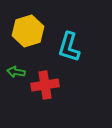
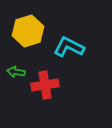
cyan L-shape: rotated 100 degrees clockwise
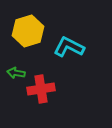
green arrow: moved 1 px down
red cross: moved 4 px left, 4 px down
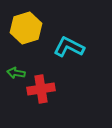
yellow hexagon: moved 2 px left, 3 px up
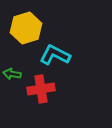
cyan L-shape: moved 14 px left, 8 px down
green arrow: moved 4 px left, 1 px down
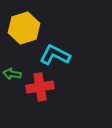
yellow hexagon: moved 2 px left
red cross: moved 1 px left, 2 px up
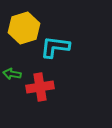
cyan L-shape: moved 8 px up; rotated 20 degrees counterclockwise
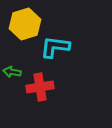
yellow hexagon: moved 1 px right, 4 px up
green arrow: moved 2 px up
